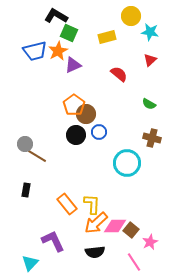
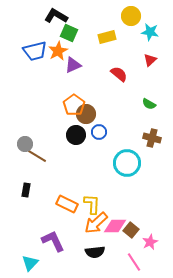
orange rectangle: rotated 25 degrees counterclockwise
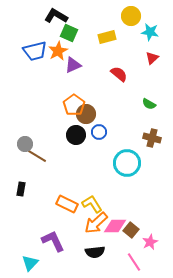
red triangle: moved 2 px right, 2 px up
black rectangle: moved 5 px left, 1 px up
yellow L-shape: rotated 35 degrees counterclockwise
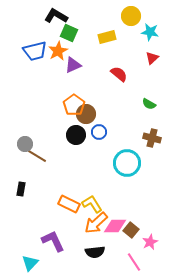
orange rectangle: moved 2 px right
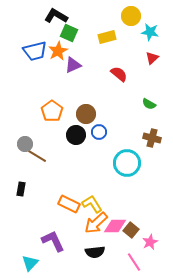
orange pentagon: moved 22 px left, 6 px down
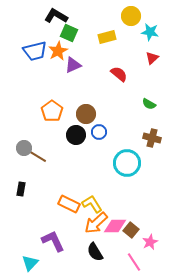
gray circle: moved 1 px left, 4 px down
black semicircle: rotated 66 degrees clockwise
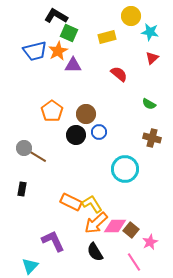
purple triangle: rotated 24 degrees clockwise
cyan circle: moved 2 px left, 6 px down
black rectangle: moved 1 px right
orange rectangle: moved 2 px right, 2 px up
cyan triangle: moved 3 px down
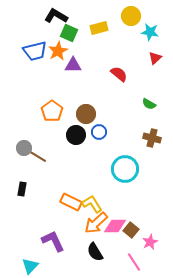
yellow rectangle: moved 8 px left, 9 px up
red triangle: moved 3 px right
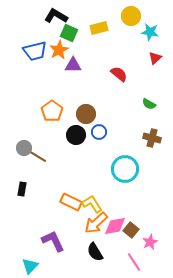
orange star: moved 1 px right, 1 px up
pink diamond: rotated 10 degrees counterclockwise
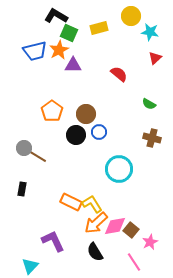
cyan circle: moved 6 px left
